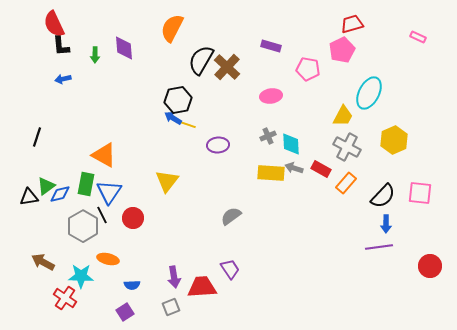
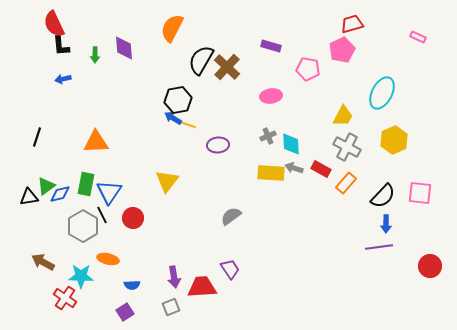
cyan ellipse at (369, 93): moved 13 px right
orange triangle at (104, 155): moved 8 px left, 13 px up; rotated 32 degrees counterclockwise
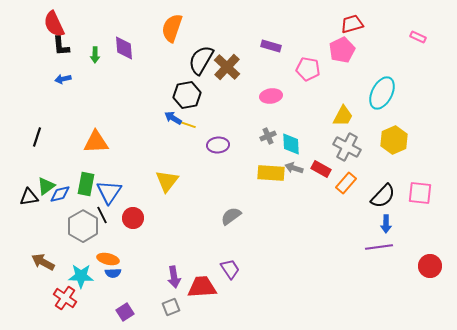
orange semicircle at (172, 28): rotated 8 degrees counterclockwise
black hexagon at (178, 100): moved 9 px right, 5 px up
blue semicircle at (132, 285): moved 19 px left, 12 px up
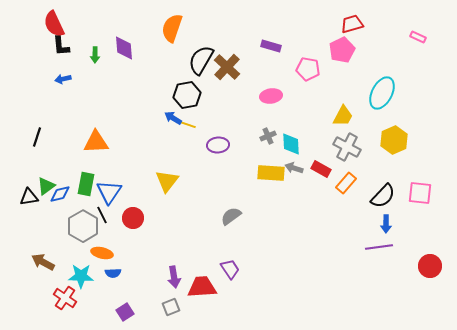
orange ellipse at (108, 259): moved 6 px left, 6 px up
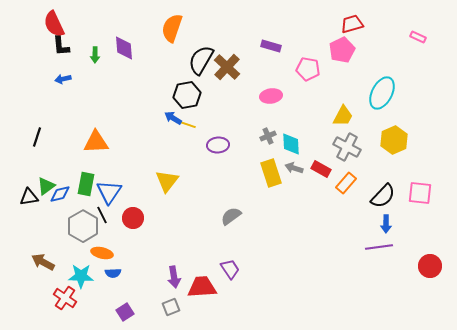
yellow rectangle at (271, 173): rotated 68 degrees clockwise
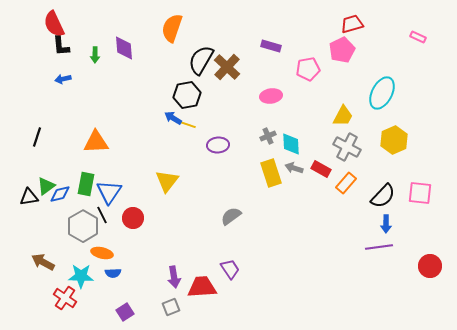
pink pentagon at (308, 69): rotated 20 degrees counterclockwise
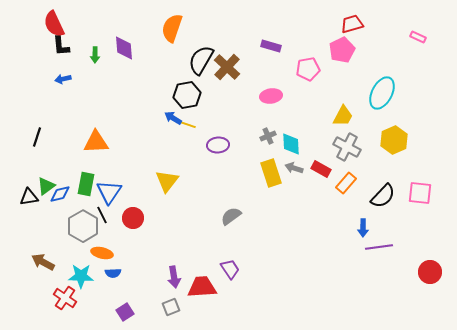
blue arrow at (386, 224): moved 23 px left, 4 px down
red circle at (430, 266): moved 6 px down
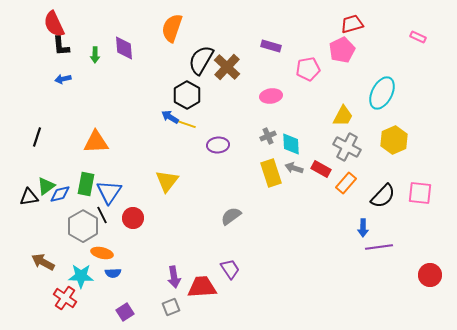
black hexagon at (187, 95): rotated 20 degrees counterclockwise
blue arrow at (173, 118): moved 3 px left, 1 px up
red circle at (430, 272): moved 3 px down
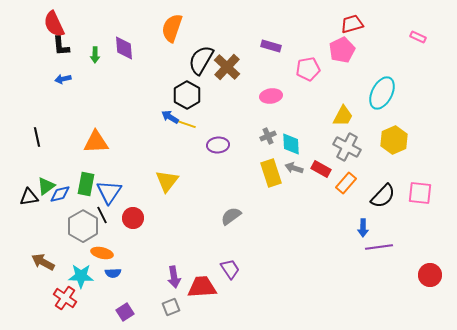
black line at (37, 137): rotated 30 degrees counterclockwise
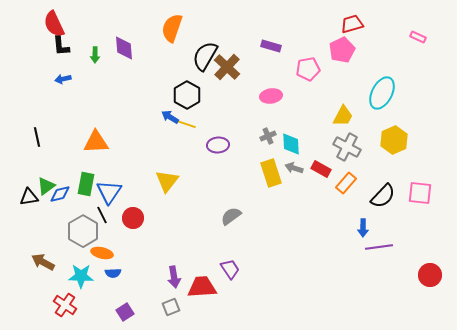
black semicircle at (201, 60): moved 4 px right, 4 px up
gray hexagon at (83, 226): moved 5 px down
red cross at (65, 298): moved 7 px down
